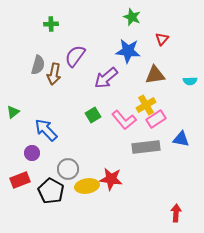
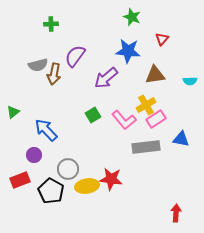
gray semicircle: rotated 60 degrees clockwise
purple circle: moved 2 px right, 2 px down
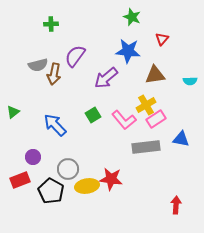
blue arrow: moved 9 px right, 5 px up
purple circle: moved 1 px left, 2 px down
red arrow: moved 8 px up
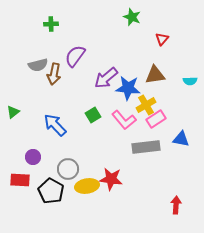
blue star: moved 37 px down
red rectangle: rotated 24 degrees clockwise
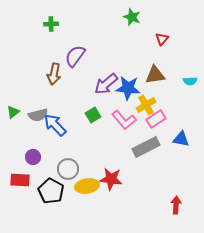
gray semicircle: moved 50 px down
purple arrow: moved 6 px down
gray rectangle: rotated 20 degrees counterclockwise
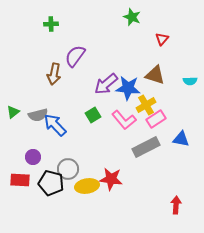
brown triangle: rotated 25 degrees clockwise
black pentagon: moved 8 px up; rotated 15 degrees counterclockwise
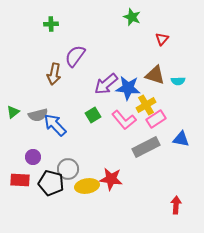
cyan semicircle: moved 12 px left
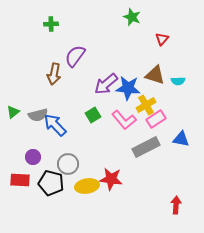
gray circle: moved 5 px up
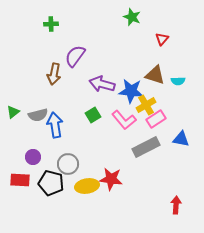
purple arrow: moved 4 px left; rotated 55 degrees clockwise
blue star: moved 3 px right, 3 px down
blue arrow: rotated 35 degrees clockwise
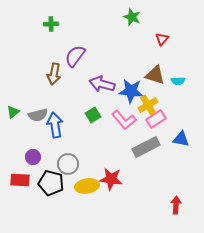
yellow cross: moved 2 px right
